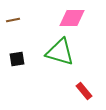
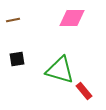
green triangle: moved 18 px down
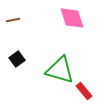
pink diamond: rotated 72 degrees clockwise
black square: rotated 28 degrees counterclockwise
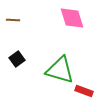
brown line: rotated 16 degrees clockwise
red rectangle: rotated 30 degrees counterclockwise
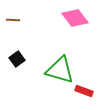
pink diamond: moved 3 px right; rotated 20 degrees counterclockwise
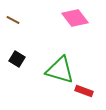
brown line: rotated 24 degrees clockwise
black square: rotated 21 degrees counterclockwise
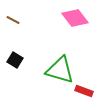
black square: moved 2 px left, 1 px down
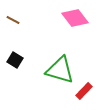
red rectangle: rotated 66 degrees counterclockwise
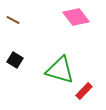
pink diamond: moved 1 px right, 1 px up
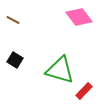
pink diamond: moved 3 px right
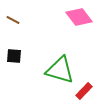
black square: moved 1 px left, 4 px up; rotated 28 degrees counterclockwise
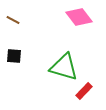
green triangle: moved 4 px right, 3 px up
